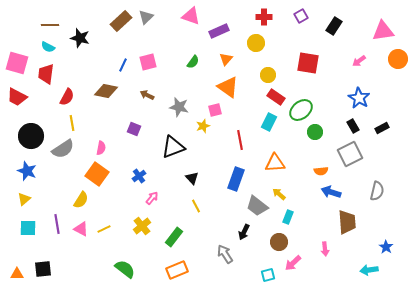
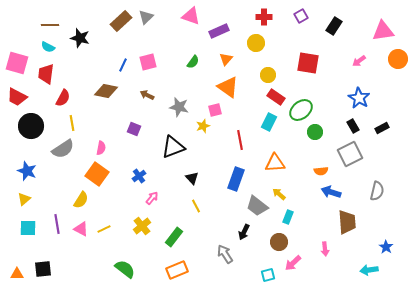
red semicircle at (67, 97): moved 4 px left, 1 px down
black circle at (31, 136): moved 10 px up
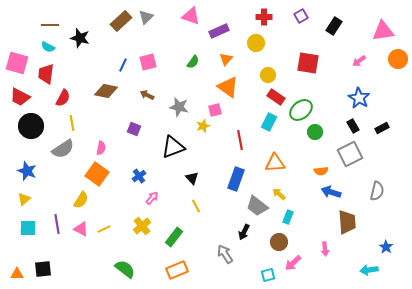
red trapezoid at (17, 97): moved 3 px right
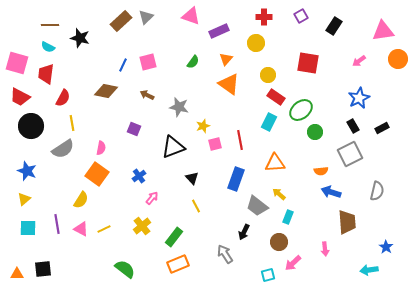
orange triangle at (228, 87): moved 1 px right, 3 px up
blue star at (359, 98): rotated 15 degrees clockwise
pink square at (215, 110): moved 34 px down
orange rectangle at (177, 270): moved 1 px right, 6 px up
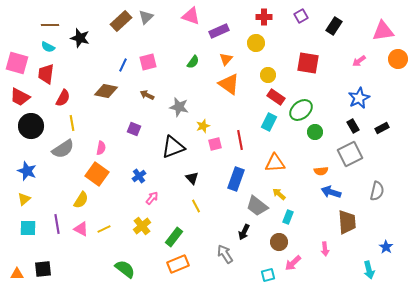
cyan arrow at (369, 270): rotated 96 degrees counterclockwise
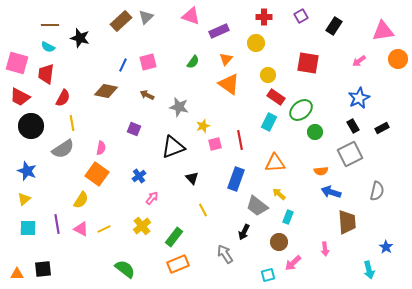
yellow line at (196, 206): moved 7 px right, 4 px down
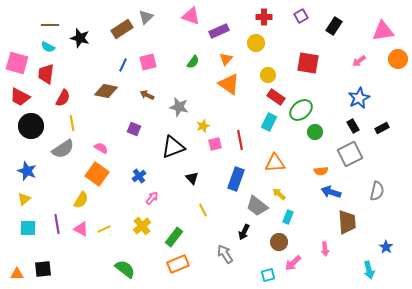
brown rectangle at (121, 21): moved 1 px right, 8 px down; rotated 10 degrees clockwise
pink semicircle at (101, 148): rotated 72 degrees counterclockwise
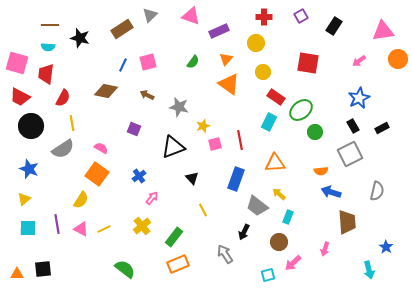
gray triangle at (146, 17): moved 4 px right, 2 px up
cyan semicircle at (48, 47): rotated 24 degrees counterclockwise
yellow circle at (268, 75): moved 5 px left, 3 px up
blue star at (27, 171): moved 2 px right, 2 px up
pink arrow at (325, 249): rotated 24 degrees clockwise
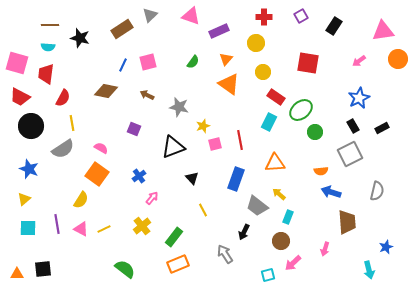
brown circle at (279, 242): moved 2 px right, 1 px up
blue star at (386, 247): rotated 16 degrees clockwise
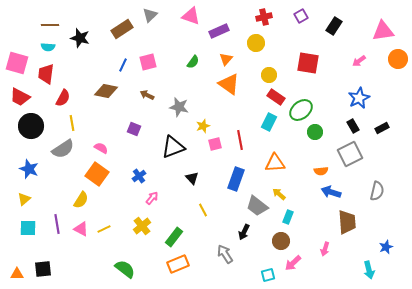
red cross at (264, 17): rotated 14 degrees counterclockwise
yellow circle at (263, 72): moved 6 px right, 3 px down
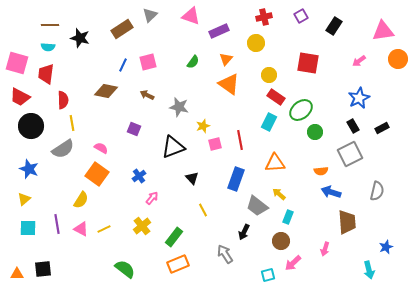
red semicircle at (63, 98): moved 2 px down; rotated 30 degrees counterclockwise
